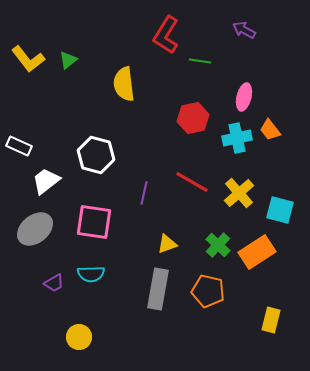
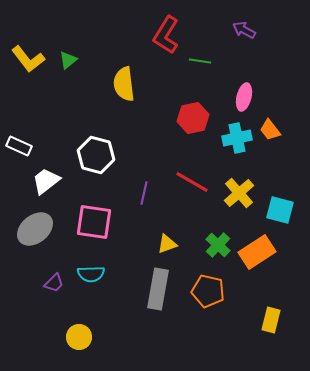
purple trapezoid: rotated 15 degrees counterclockwise
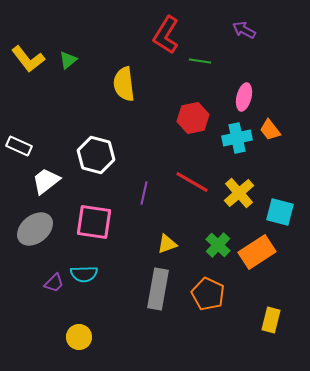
cyan square: moved 2 px down
cyan semicircle: moved 7 px left
orange pentagon: moved 3 px down; rotated 12 degrees clockwise
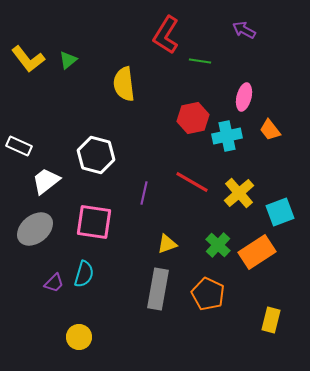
cyan cross: moved 10 px left, 2 px up
cyan square: rotated 36 degrees counterclockwise
cyan semicircle: rotated 72 degrees counterclockwise
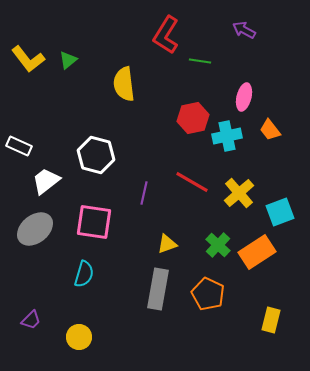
purple trapezoid: moved 23 px left, 37 px down
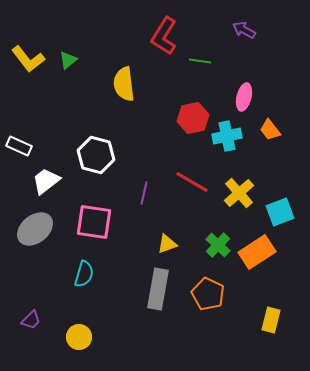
red L-shape: moved 2 px left, 1 px down
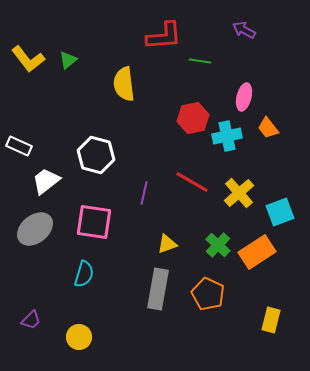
red L-shape: rotated 126 degrees counterclockwise
orange trapezoid: moved 2 px left, 2 px up
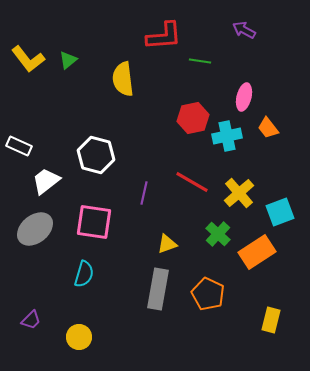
yellow semicircle: moved 1 px left, 5 px up
green cross: moved 11 px up
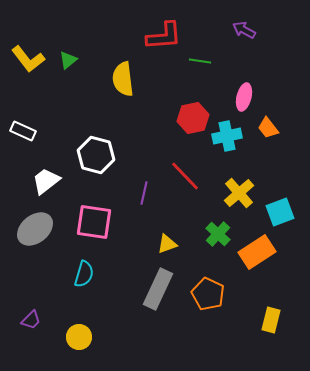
white rectangle: moved 4 px right, 15 px up
red line: moved 7 px left, 6 px up; rotated 16 degrees clockwise
gray rectangle: rotated 15 degrees clockwise
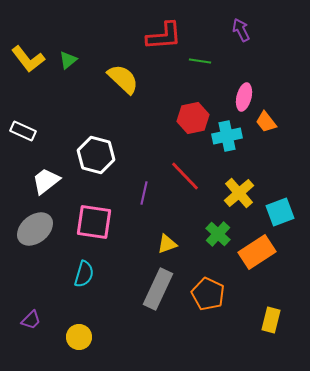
purple arrow: moved 3 px left; rotated 35 degrees clockwise
yellow semicircle: rotated 140 degrees clockwise
orange trapezoid: moved 2 px left, 6 px up
